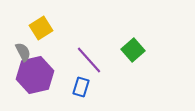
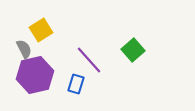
yellow square: moved 2 px down
gray semicircle: moved 1 px right, 3 px up
blue rectangle: moved 5 px left, 3 px up
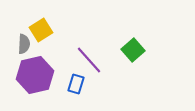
gray semicircle: moved 5 px up; rotated 30 degrees clockwise
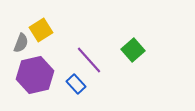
gray semicircle: moved 3 px left, 1 px up; rotated 18 degrees clockwise
blue rectangle: rotated 60 degrees counterclockwise
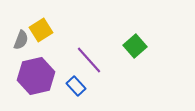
gray semicircle: moved 3 px up
green square: moved 2 px right, 4 px up
purple hexagon: moved 1 px right, 1 px down
blue rectangle: moved 2 px down
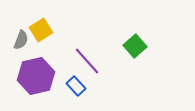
purple line: moved 2 px left, 1 px down
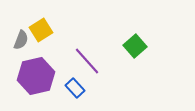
blue rectangle: moved 1 px left, 2 px down
